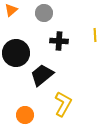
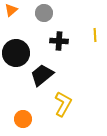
orange circle: moved 2 px left, 4 px down
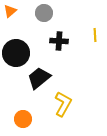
orange triangle: moved 1 px left, 1 px down
black trapezoid: moved 3 px left, 3 px down
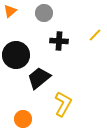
yellow line: rotated 48 degrees clockwise
black circle: moved 2 px down
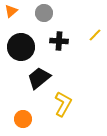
orange triangle: moved 1 px right
black circle: moved 5 px right, 8 px up
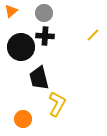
yellow line: moved 2 px left
black cross: moved 14 px left, 5 px up
black trapezoid: rotated 65 degrees counterclockwise
yellow L-shape: moved 6 px left
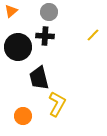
gray circle: moved 5 px right, 1 px up
black circle: moved 3 px left
orange circle: moved 3 px up
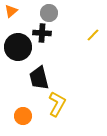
gray circle: moved 1 px down
black cross: moved 3 px left, 3 px up
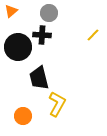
black cross: moved 2 px down
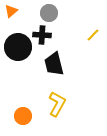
black trapezoid: moved 15 px right, 14 px up
